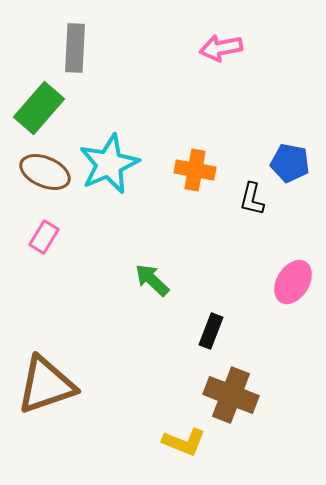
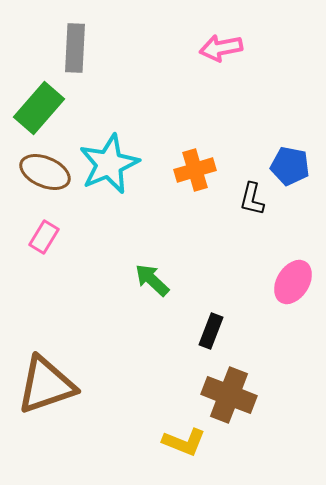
blue pentagon: moved 3 px down
orange cross: rotated 27 degrees counterclockwise
brown cross: moved 2 px left
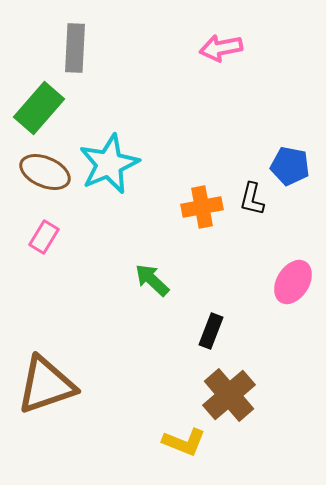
orange cross: moved 7 px right, 37 px down; rotated 6 degrees clockwise
brown cross: rotated 28 degrees clockwise
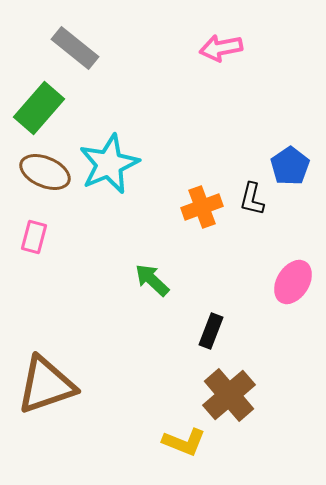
gray rectangle: rotated 54 degrees counterclockwise
blue pentagon: rotated 27 degrees clockwise
orange cross: rotated 9 degrees counterclockwise
pink rectangle: moved 10 px left; rotated 16 degrees counterclockwise
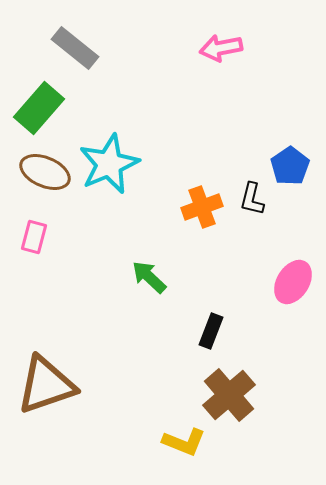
green arrow: moved 3 px left, 3 px up
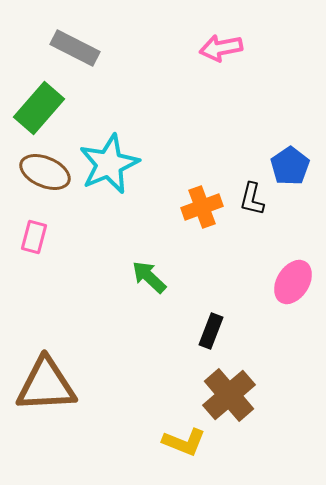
gray rectangle: rotated 12 degrees counterclockwise
brown triangle: rotated 16 degrees clockwise
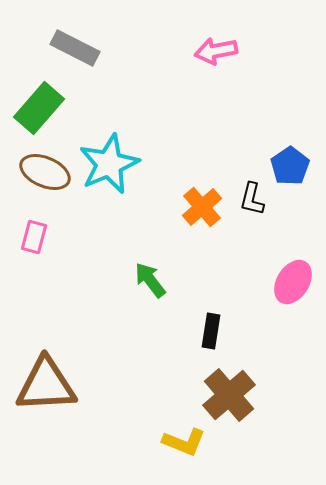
pink arrow: moved 5 px left, 3 px down
orange cross: rotated 21 degrees counterclockwise
green arrow: moved 1 px right, 3 px down; rotated 9 degrees clockwise
black rectangle: rotated 12 degrees counterclockwise
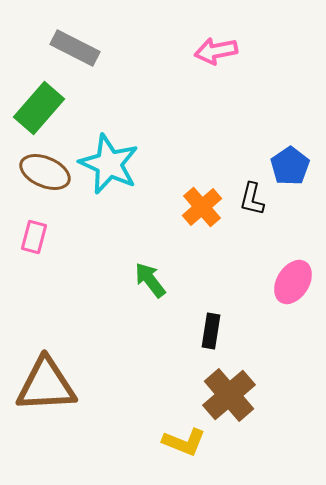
cyan star: rotated 24 degrees counterclockwise
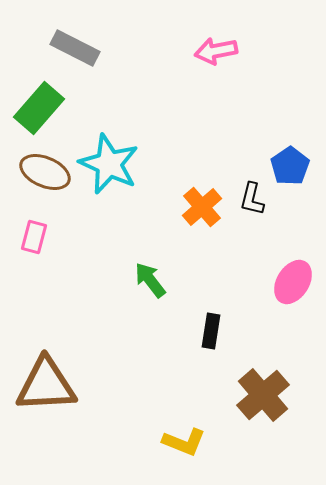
brown cross: moved 34 px right
